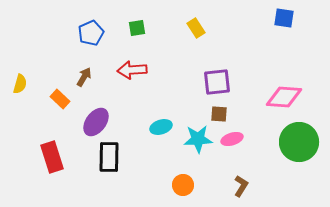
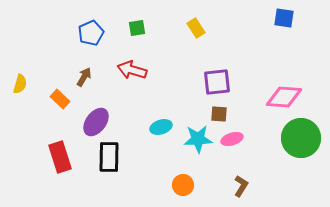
red arrow: rotated 20 degrees clockwise
green circle: moved 2 px right, 4 px up
red rectangle: moved 8 px right
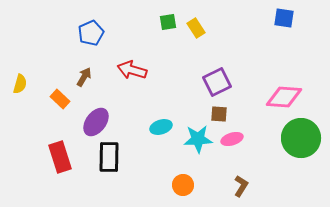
green square: moved 31 px right, 6 px up
purple square: rotated 20 degrees counterclockwise
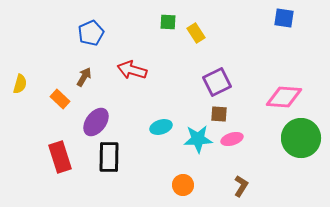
green square: rotated 12 degrees clockwise
yellow rectangle: moved 5 px down
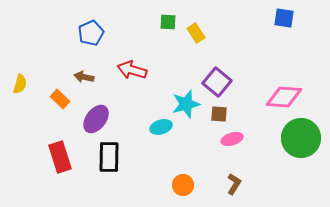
brown arrow: rotated 108 degrees counterclockwise
purple square: rotated 24 degrees counterclockwise
purple ellipse: moved 3 px up
cyan star: moved 12 px left, 35 px up; rotated 12 degrees counterclockwise
brown L-shape: moved 7 px left, 2 px up
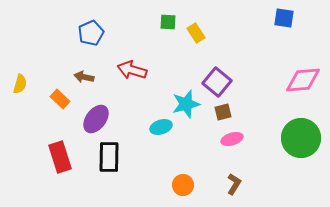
pink diamond: moved 19 px right, 17 px up; rotated 9 degrees counterclockwise
brown square: moved 4 px right, 2 px up; rotated 18 degrees counterclockwise
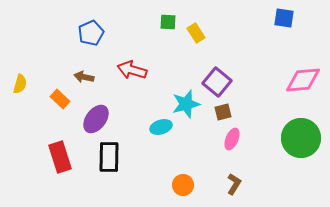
pink ellipse: rotated 50 degrees counterclockwise
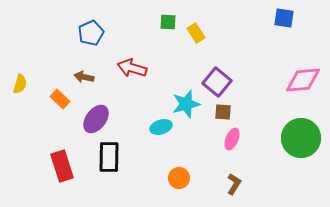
red arrow: moved 2 px up
brown square: rotated 18 degrees clockwise
red rectangle: moved 2 px right, 9 px down
orange circle: moved 4 px left, 7 px up
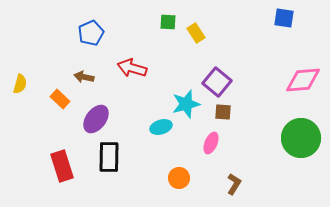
pink ellipse: moved 21 px left, 4 px down
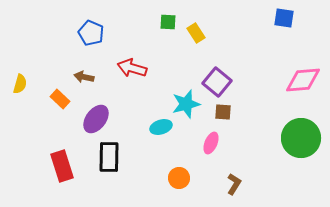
blue pentagon: rotated 25 degrees counterclockwise
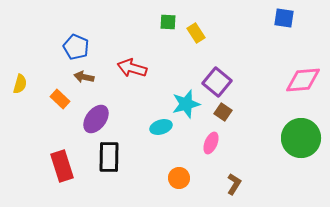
blue pentagon: moved 15 px left, 14 px down
brown square: rotated 30 degrees clockwise
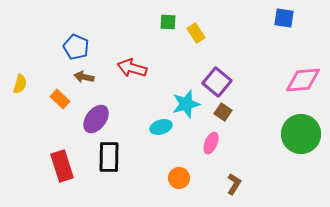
green circle: moved 4 px up
